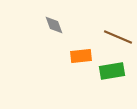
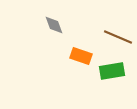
orange rectangle: rotated 25 degrees clockwise
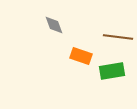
brown line: rotated 16 degrees counterclockwise
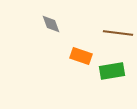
gray diamond: moved 3 px left, 1 px up
brown line: moved 4 px up
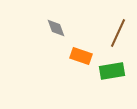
gray diamond: moved 5 px right, 4 px down
brown line: rotated 72 degrees counterclockwise
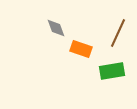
orange rectangle: moved 7 px up
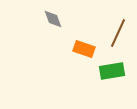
gray diamond: moved 3 px left, 9 px up
orange rectangle: moved 3 px right
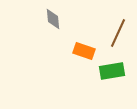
gray diamond: rotated 15 degrees clockwise
orange rectangle: moved 2 px down
